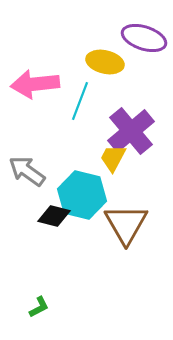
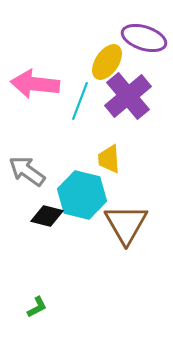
yellow ellipse: moved 2 px right; rotated 69 degrees counterclockwise
pink arrow: rotated 12 degrees clockwise
purple cross: moved 3 px left, 35 px up
yellow trapezoid: moved 4 px left, 1 px down; rotated 32 degrees counterclockwise
black diamond: moved 7 px left
green L-shape: moved 2 px left
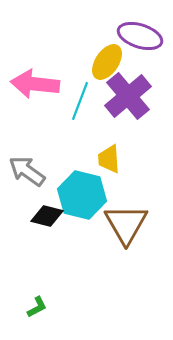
purple ellipse: moved 4 px left, 2 px up
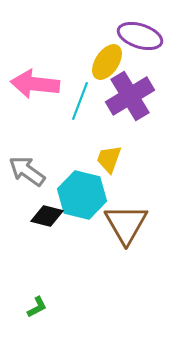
purple cross: moved 2 px right; rotated 9 degrees clockwise
yellow trapezoid: rotated 24 degrees clockwise
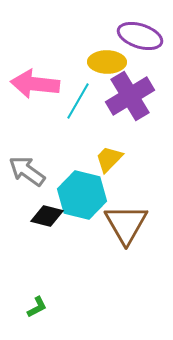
yellow ellipse: rotated 57 degrees clockwise
cyan line: moved 2 px left; rotated 9 degrees clockwise
yellow trapezoid: rotated 24 degrees clockwise
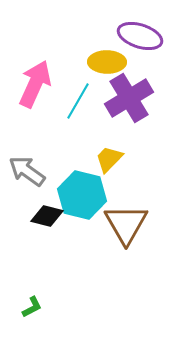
pink arrow: rotated 108 degrees clockwise
purple cross: moved 1 px left, 2 px down
green L-shape: moved 5 px left
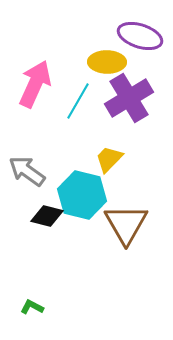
green L-shape: rotated 125 degrees counterclockwise
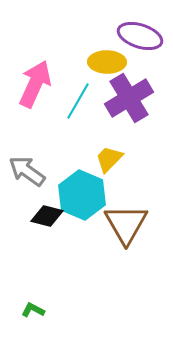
cyan hexagon: rotated 9 degrees clockwise
green L-shape: moved 1 px right, 3 px down
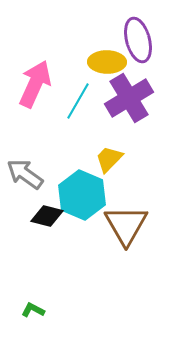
purple ellipse: moved 2 px left, 4 px down; rotated 57 degrees clockwise
gray arrow: moved 2 px left, 3 px down
brown triangle: moved 1 px down
